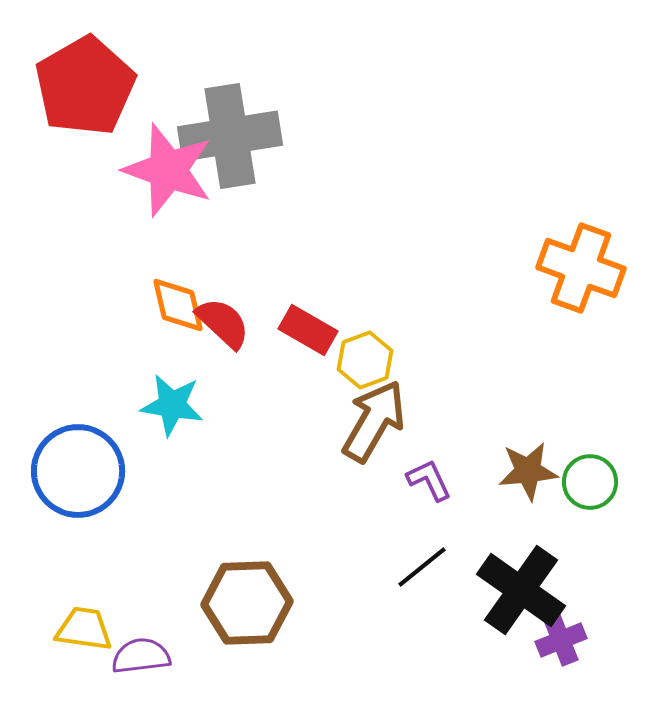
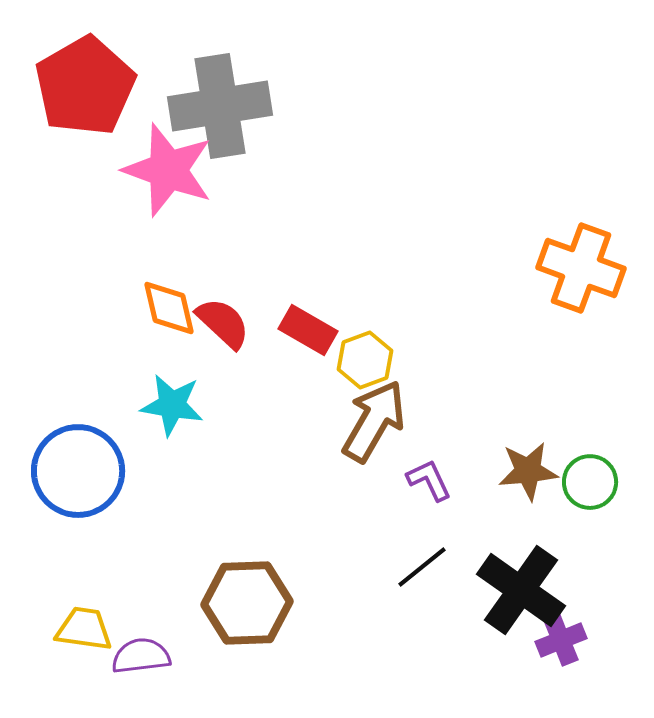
gray cross: moved 10 px left, 30 px up
orange diamond: moved 9 px left, 3 px down
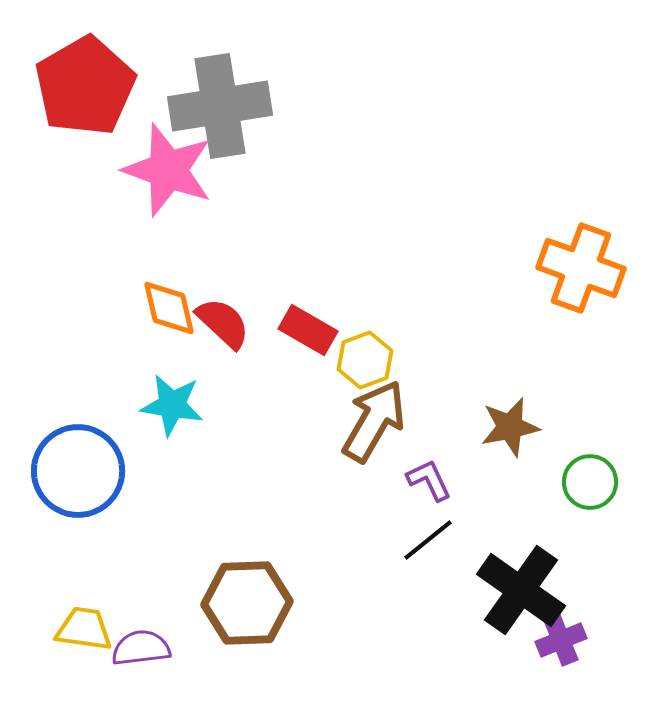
brown star: moved 18 px left, 44 px up; rotated 6 degrees counterclockwise
black line: moved 6 px right, 27 px up
purple semicircle: moved 8 px up
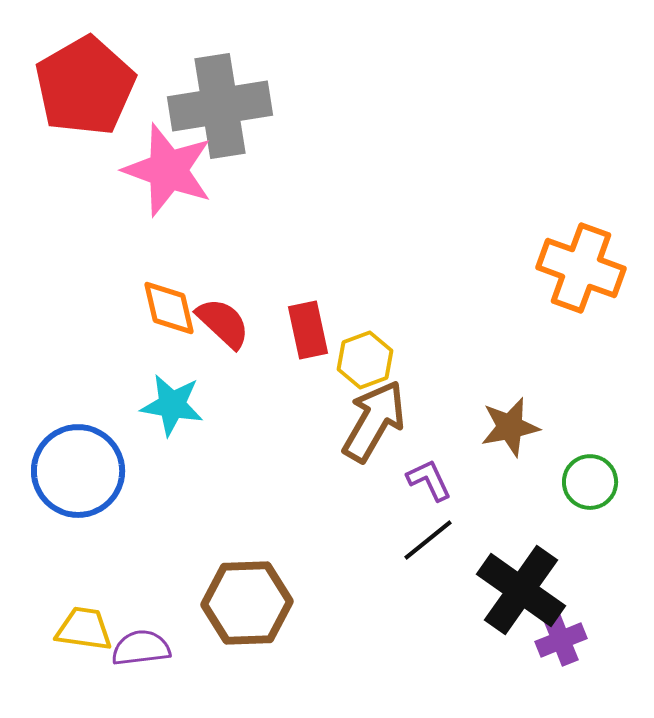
red rectangle: rotated 48 degrees clockwise
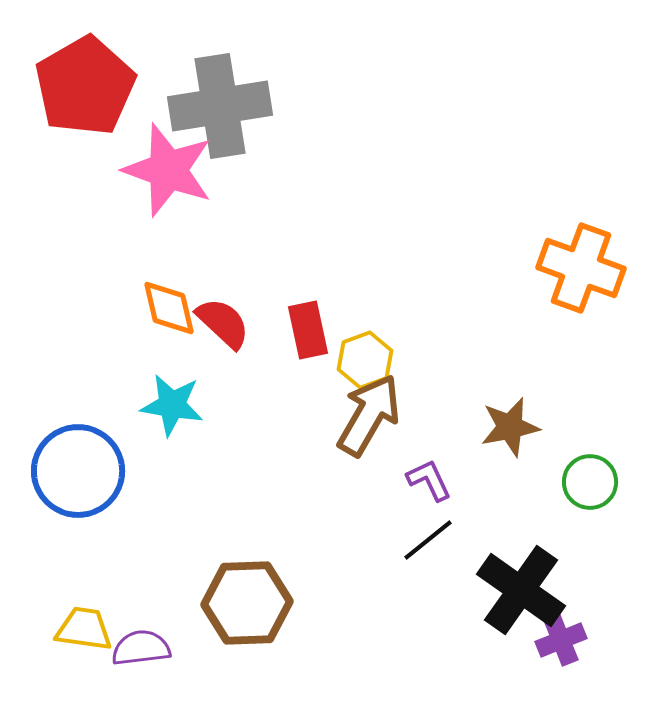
brown arrow: moved 5 px left, 6 px up
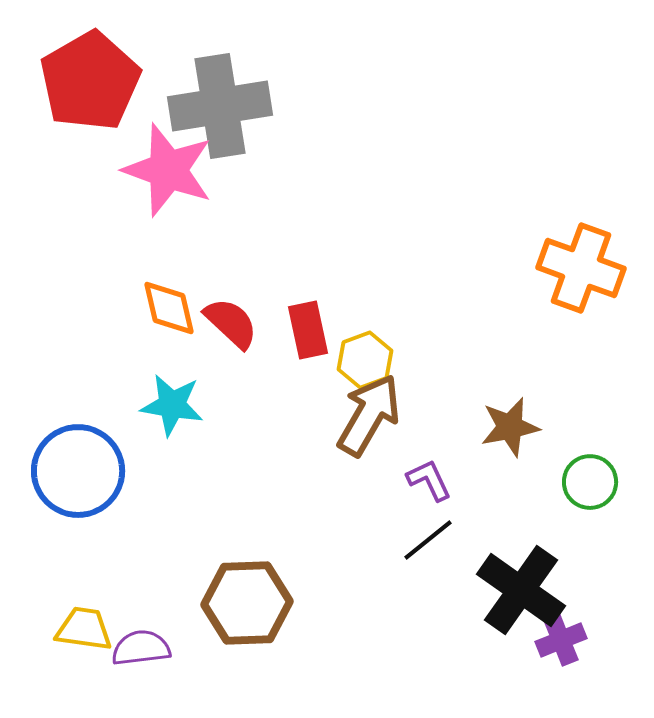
red pentagon: moved 5 px right, 5 px up
red semicircle: moved 8 px right
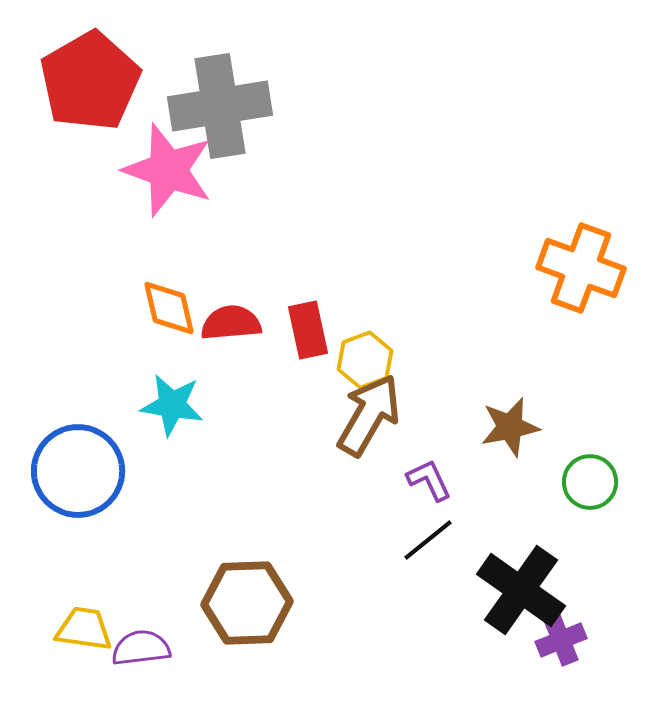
red semicircle: rotated 48 degrees counterclockwise
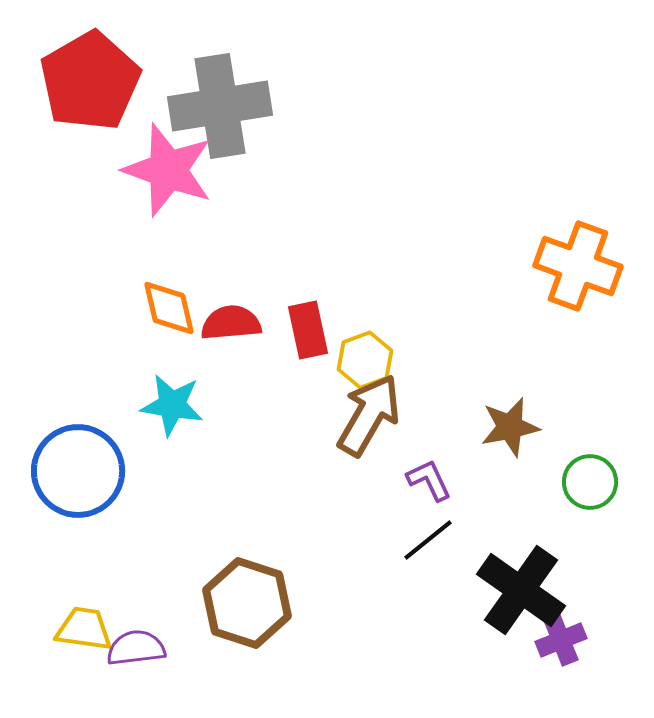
orange cross: moved 3 px left, 2 px up
brown hexagon: rotated 20 degrees clockwise
purple semicircle: moved 5 px left
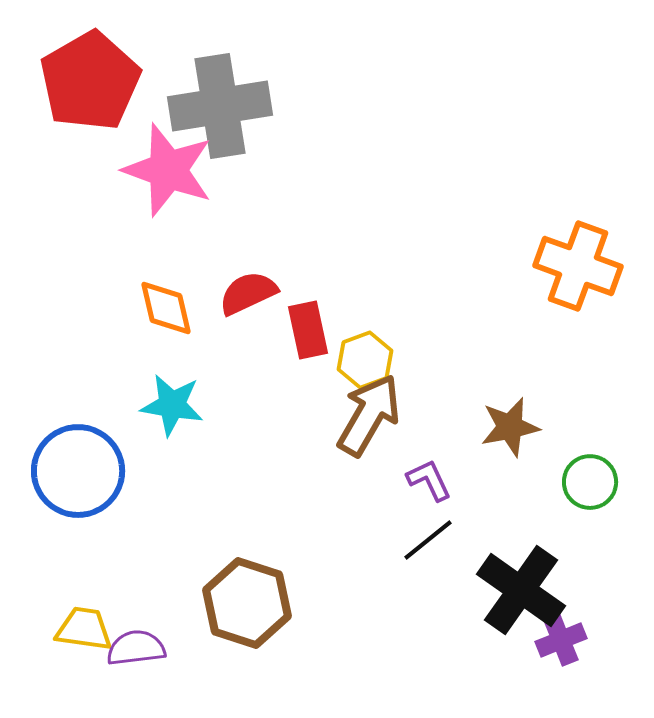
orange diamond: moved 3 px left
red semicircle: moved 17 px right, 30 px up; rotated 20 degrees counterclockwise
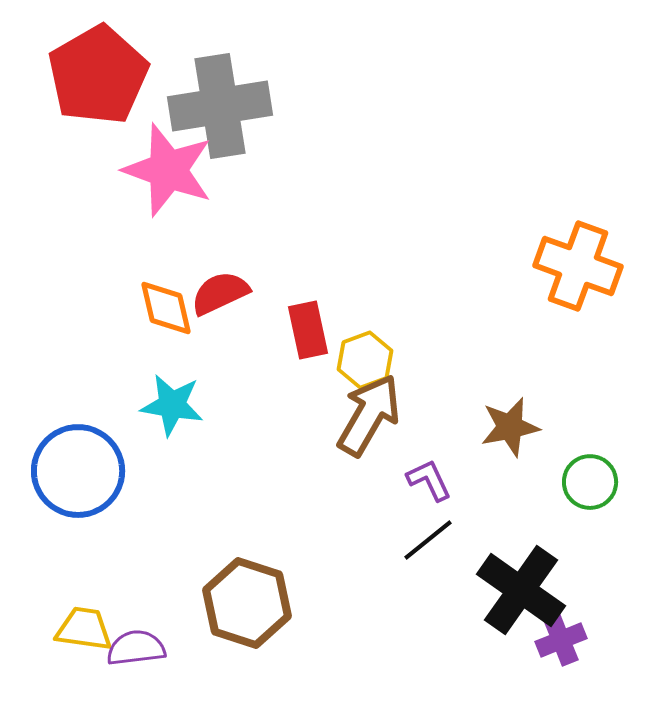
red pentagon: moved 8 px right, 6 px up
red semicircle: moved 28 px left
